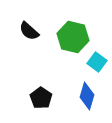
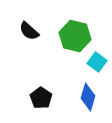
green hexagon: moved 2 px right, 1 px up
blue diamond: moved 1 px right, 1 px down
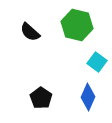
black semicircle: moved 1 px right, 1 px down
green hexagon: moved 2 px right, 11 px up
blue diamond: rotated 8 degrees clockwise
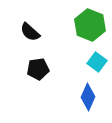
green hexagon: moved 13 px right; rotated 8 degrees clockwise
black pentagon: moved 3 px left, 29 px up; rotated 30 degrees clockwise
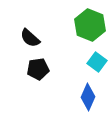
black semicircle: moved 6 px down
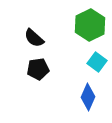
green hexagon: rotated 12 degrees clockwise
black semicircle: moved 4 px right
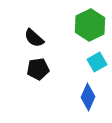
cyan square: rotated 24 degrees clockwise
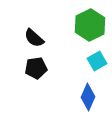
cyan square: moved 1 px up
black pentagon: moved 2 px left, 1 px up
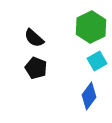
green hexagon: moved 1 px right, 2 px down
black pentagon: rotated 30 degrees clockwise
blue diamond: moved 1 px right, 1 px up; rotated 12 degrees clockwise
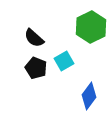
cyan square: moved 33 px left
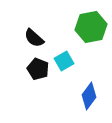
green hexagon: rotated 16 degrees clockwise
black pentagon: moved 2 px right, 1 px down
